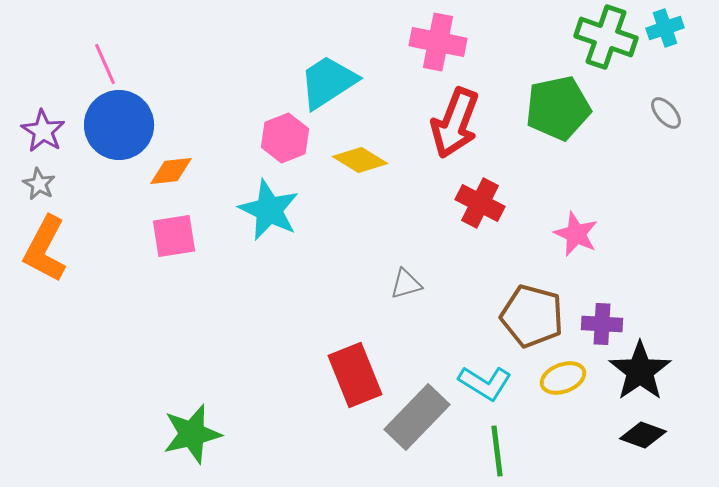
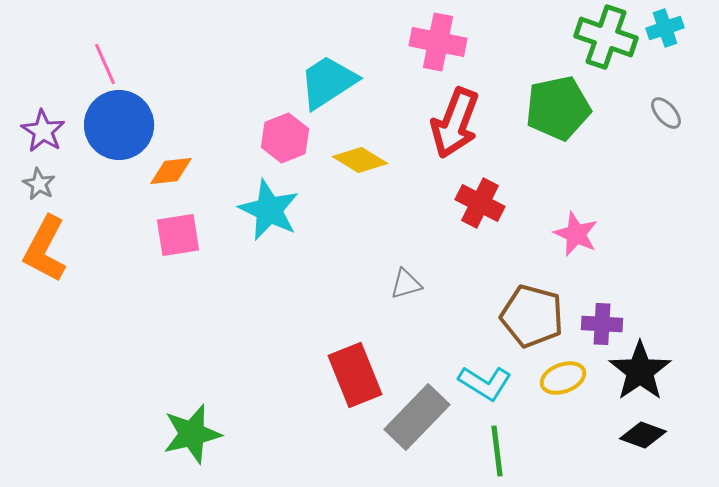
pink square: moved 4 px right, 1 px up
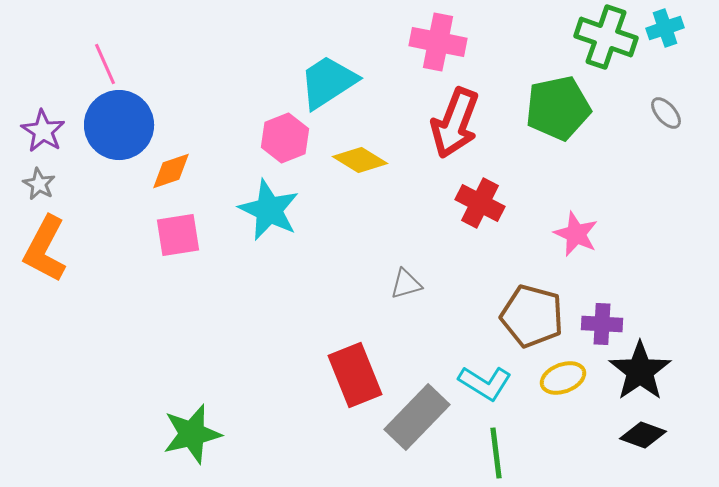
orange diamond: rotated 12 degrees counterclockwise
green line: moved 1 px left, 2 px down
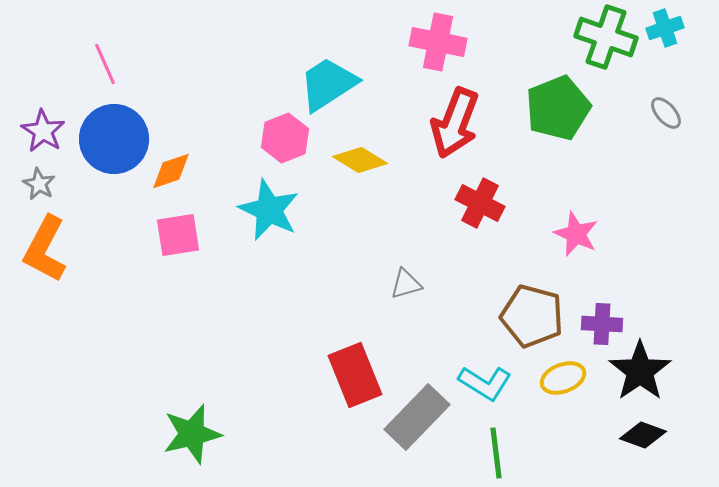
cyan trapezoid: moved 2 px down
green pentagon: rotated 10 degrees counterclockwise
blue circle: moved 5 px left, 14 px down
